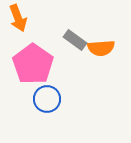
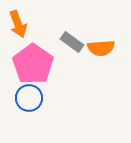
orange arrow: moved 6 px down
gray rectangle: moved 3 px left, 2 px down
blue circle: moved 18 px left, 1 px up
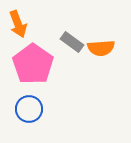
blue circle: moved 11 px down
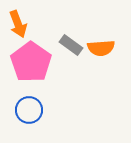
gray rectangle: moved 1 px left, 3 px down
pink pentagon: moved 2 px left, 2 px up
blue circle: moved 1 px down
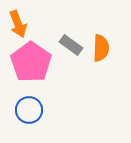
orange semicircle: rotated 84 degrees counterclockwise
